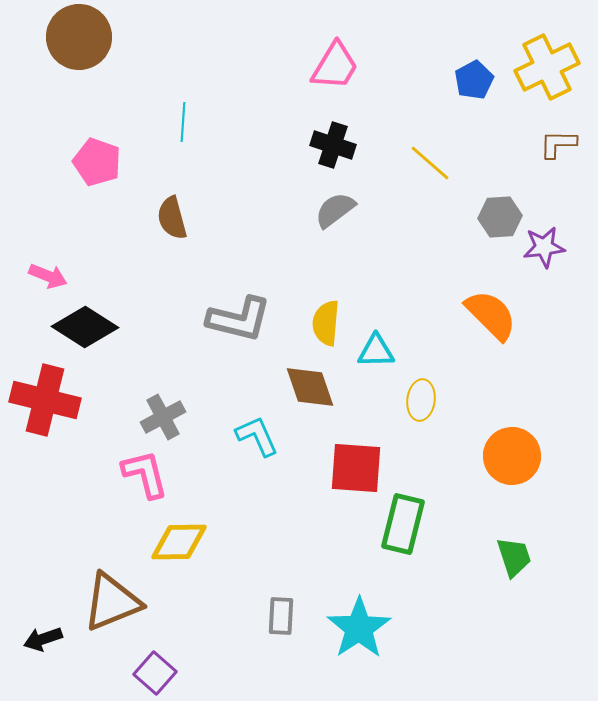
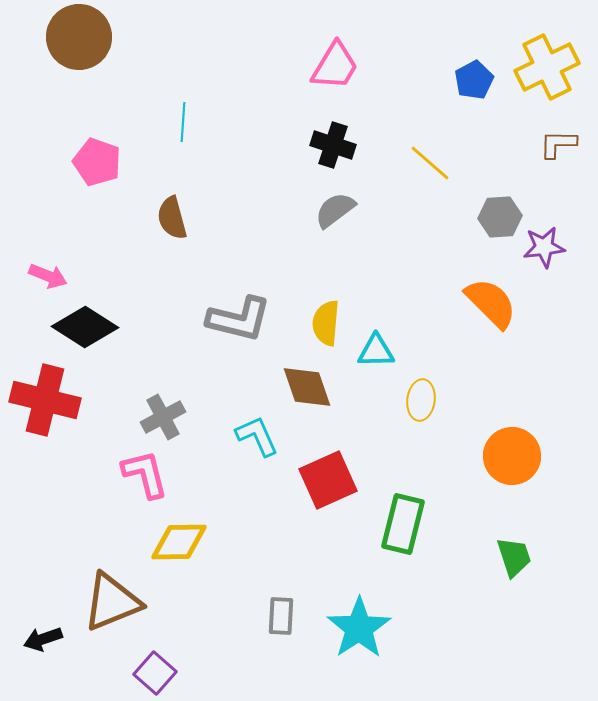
orange semicircle: moved 12 px up
brown diamond: moved 3 px left
red square: moved 28 px left, 12 px down; rotated 28 degrees counterclockwise
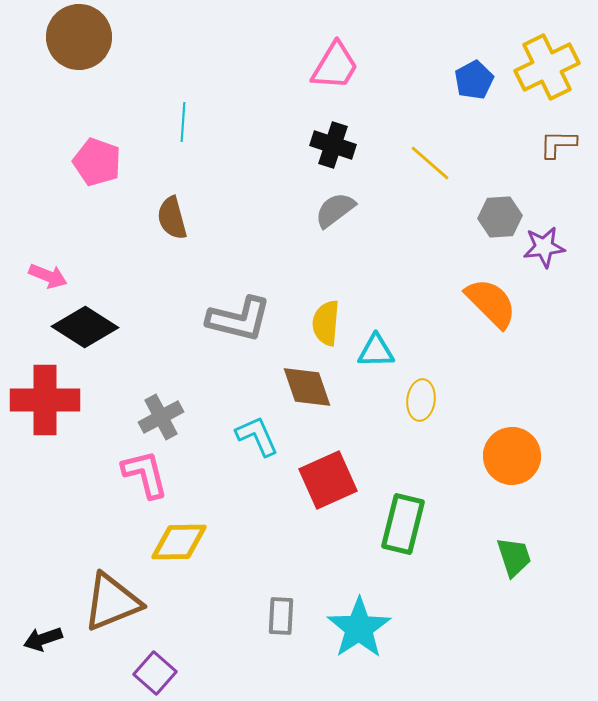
red cross: rotated 14 degrees counterclockwise
gray cross: moved 2 px left
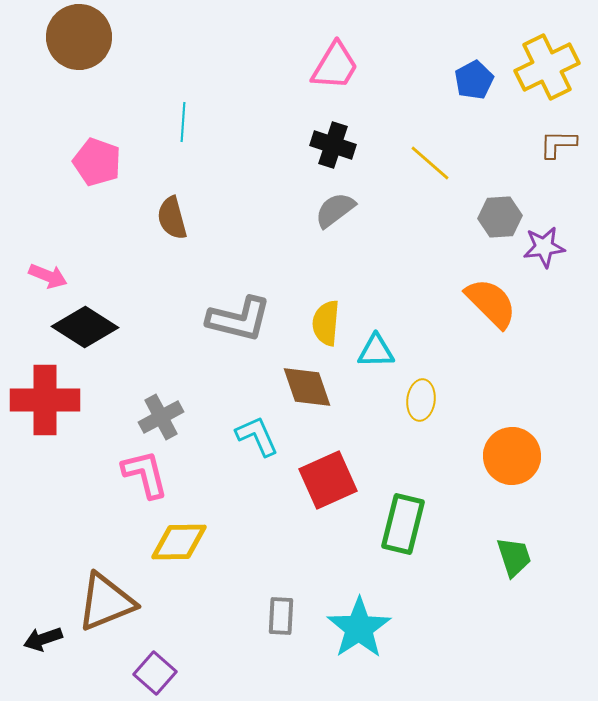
brown triangle: moved 6 px left
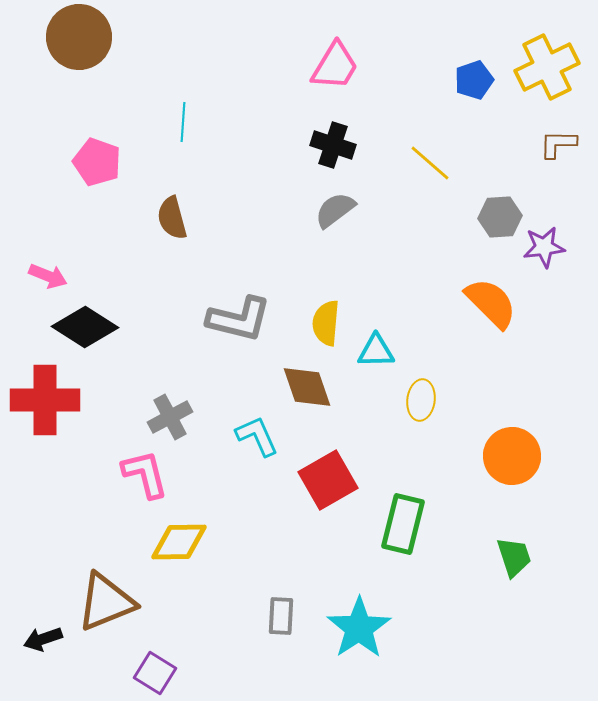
blue pentagon: rotated 9 degrees clockwise
gray cross: moved 9 px right
red square: rotated 6 degrees counterclockwise
purple square: rotated 9 degrees counterclockwise
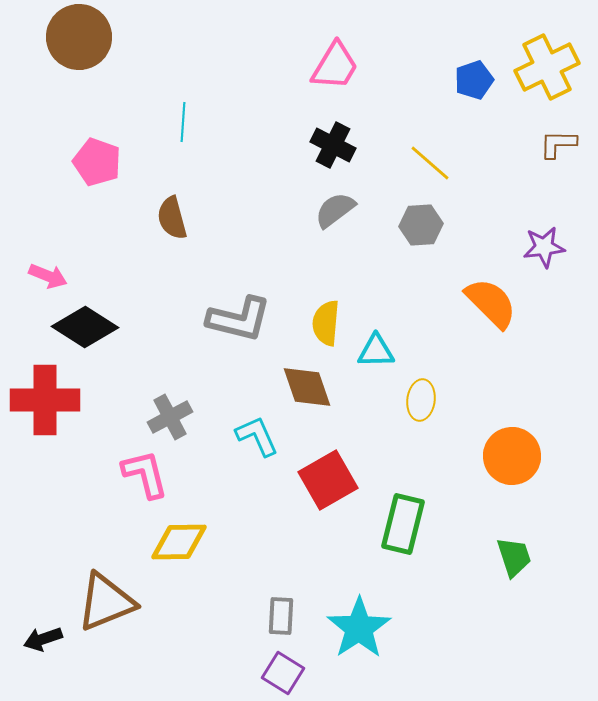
black cross: rotated 9 degrees clockwise
gray hexagon: moved 79 px left, 8 px down
purple square: moved 128 px right
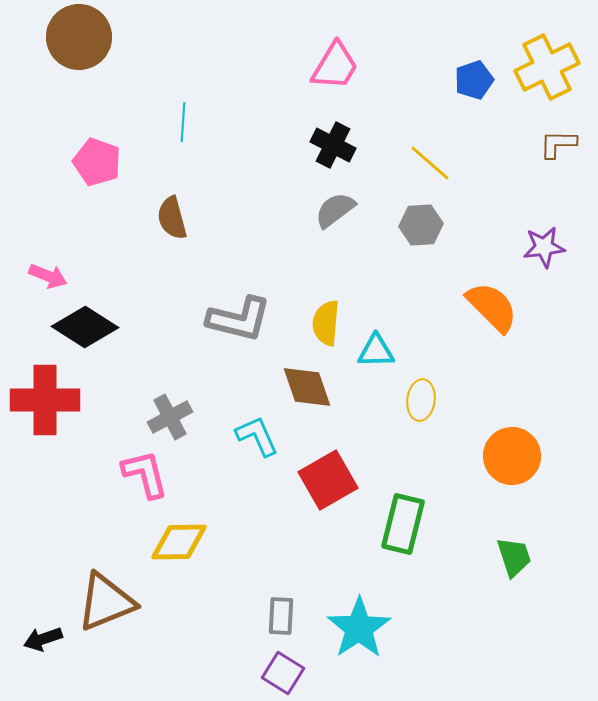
orange semicircle: moved 1 px right, 4 px down
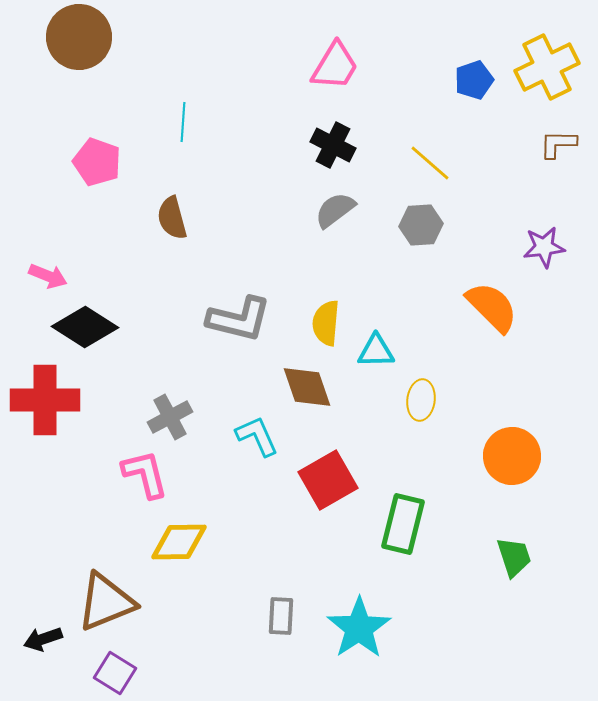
purple square: moved 168 px left
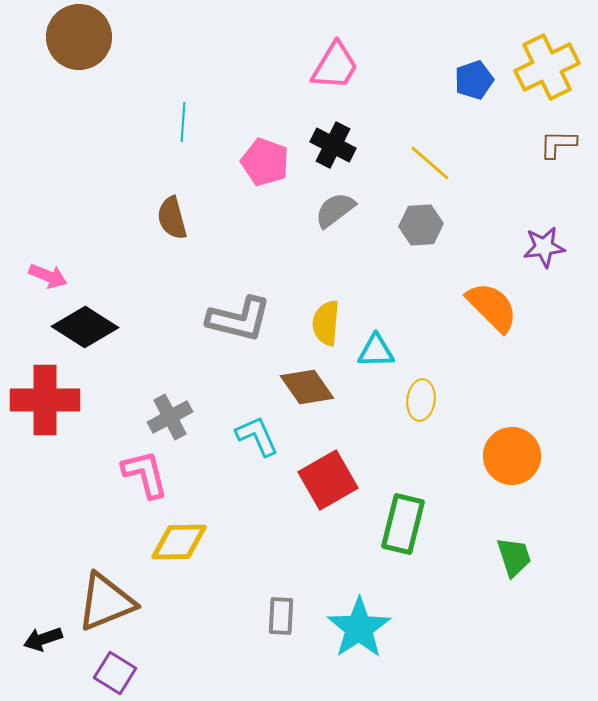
pink pentagon: moved 168 px right
brown diamond: rotated 16 degrees counterclockwise
